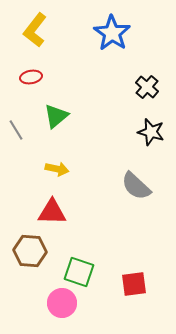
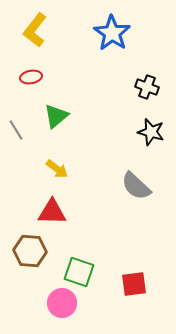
black cross: rotated 20 degrees counterclockwise
yellow arrow: rotated 25 degrees clockwise
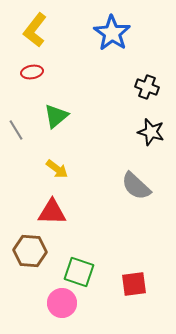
red ellipse: moved 1 px right, 5 px up
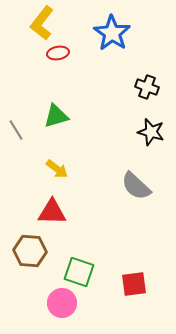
yellow L-shape: moved 7 px right, 7 px up
red ellipse: moved 26 px right, 19 px up
green triangle: rotated 24 degrees clockwise
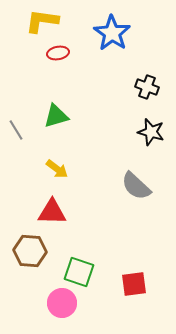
yellow L-shape: moved 2 px up; rotated 60 degrees clockwise
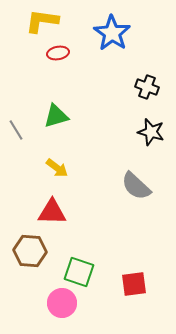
yellow arrow: moved 1 px up
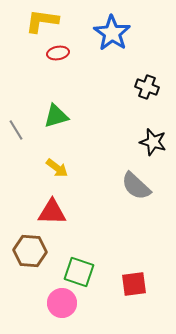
black star: moved 2 px right, 10 px down
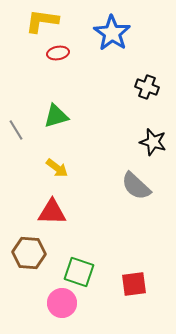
brown hexagon: moved 1 px left, 2 px down
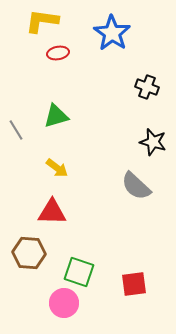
pink circle: moved 2 px right
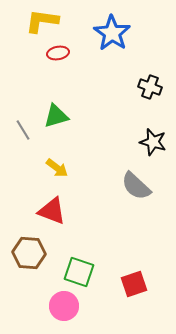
black cross: moved 3 px right
gray line: moved 7 px right
red triangle: moved 1 px up; rotated 20 degrees clockwise
red square: rotated 12 degrees counterclockwise
pink circle: moved 3 px down
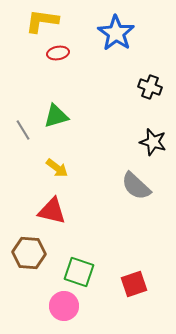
blue star: moved 4 px right
red triangle: rotated 8 degrees counterclockwise
